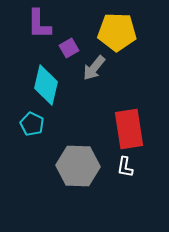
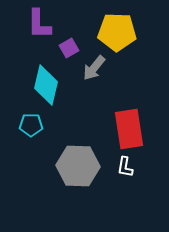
cyan pentagon: moved 1 px left, 1 px down; rotated 25 degrees counterclockwise
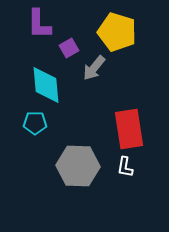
yellow pentagon: rotated 15 degrees clockwise
cyan diamond: rotated 18 degrees counterclockwise
cyan pentagon: moved 4 px right, 2 px up
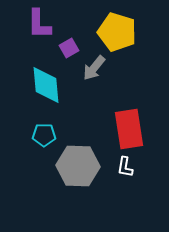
cyan pentagon: moved 9 px right, 12 px down
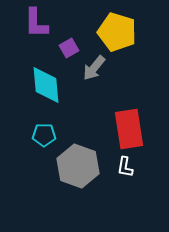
purple L-shape: moved 3 px left, 1 px up
gray hexagon: rotated 18 degrees clockwise
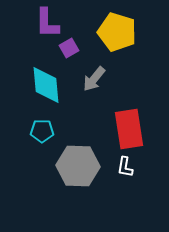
purple L-shape: moved 11 px right
gray arrow: moved 11 px down
cyan pentagon: moved 2 px left, 4 px up
gray hexagon: rotated 18 degrees counterclockwise
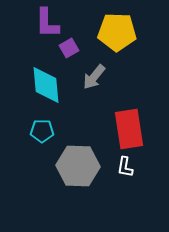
yellow pentagon: rotated 15 degrees counterclockwise
gray arrow: moved 2 px up
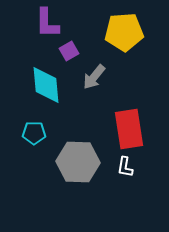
yellow pentagon: moved 7 px right; rotated 6 degrees counterclockwise
purple square: moved 3 px down
cyan pentagon: moved 8 px left, 2 px down
gray hexagon: moved 4 px up
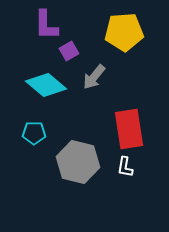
purple L-shape: moved 1 px left, 2 px down
cyan diamond: rotated 45 degrees counterclockwise
gray hexagon: rotated 12 degrees clockwise
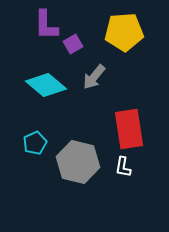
purple square: moved 4 px right, 7 px up
cyan pentagon: moved 1 px right, 10 px down; rotated 25 degrees counterclockwise
white L-shape: moved 2 px left
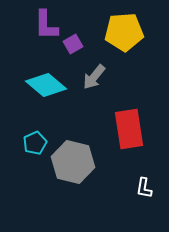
gray hexagon: moved 5 px left
white L-shape: moved 21 px right, 21 px down
